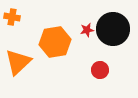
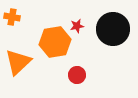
red star: moved 10 px left, 4 px up
red circle: moved 23 px left, 5 px down
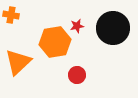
orange cross: moved 1 px left, 2 px up
black circle: moved 1 px up
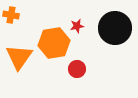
black circle: moved 2 px right
orange hexagon: moved 1 px left, 1 px down
orange triangle: moved 1 px right, 5 px up; rotated 12 degrees counterclockwise
red circle: moved 6 px up
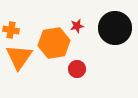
orange cross: moved 15 px down
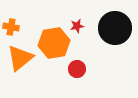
orange cross: moved 3 px up
orange triangle: moved 1 px right, 1 px down; rotated 16 degrees clockwise
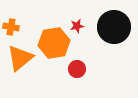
black circle: moved 1 px left, 1 px up
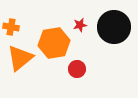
red star: moved 3 px right, 1 px up
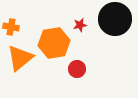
black circle: moved 1 px right, 8 px up
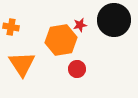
black circle: moved 1 px left, 1 px down
orange hexagon: moved 7 px right, 3 px up
orange triangle: moved 2 px right, 6 px down; rotated 24 degrees counterclockwise
